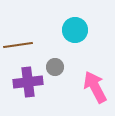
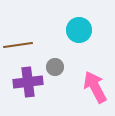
cyan circle: moved 4 px right
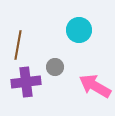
brown line: rotated 72 degrees counterclockwise
purple cross: moved 2 px left
pink arrow: moved 1 px up; rotated 32 degrees counterclockwise
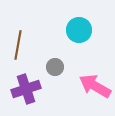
purple cross: moved 7 px down; rotated 12 degrees counterclockwise
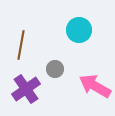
brown line: moved 3 px right
gray circle: moved 2 px down
purple cross: rotated 16 degrees counterclockwise
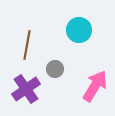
brown line: moved 6 px right
pink arrow: rotated 92 degrees clockwise
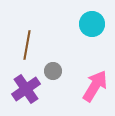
cyan circle: moved 13 px right, 6 px up
gray circle: moved 2 px left, 2 px down
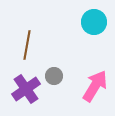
cyan circle: moved 2 px right, 2 px up
gray circle: moved 1 px right, 5 px down
